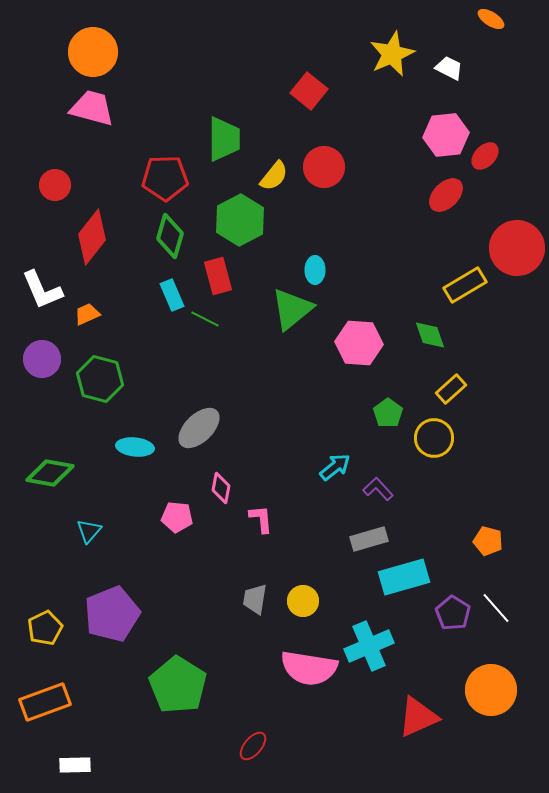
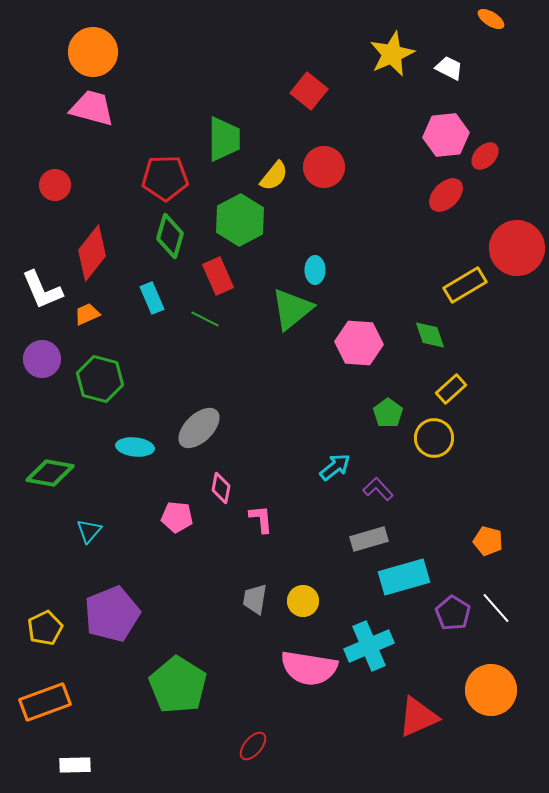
red diamond at (92, 237): moved 16 px down
red rectangle at (218, 276): rotated 9 degrees counterclockwise
cyan rectangle at (172, 295): moved 20 px left, 3 px down
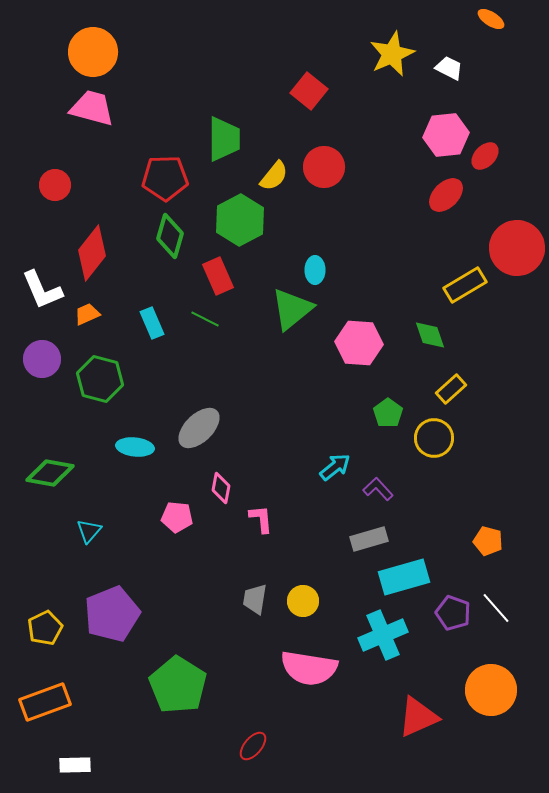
cyan rectangle at (152, 298): moved 25 px down
purple pentagon at (453, 613): rotated 12 degrees counterclockwise
cyan cross at (369, 646): moved 14 px right, 11 px up
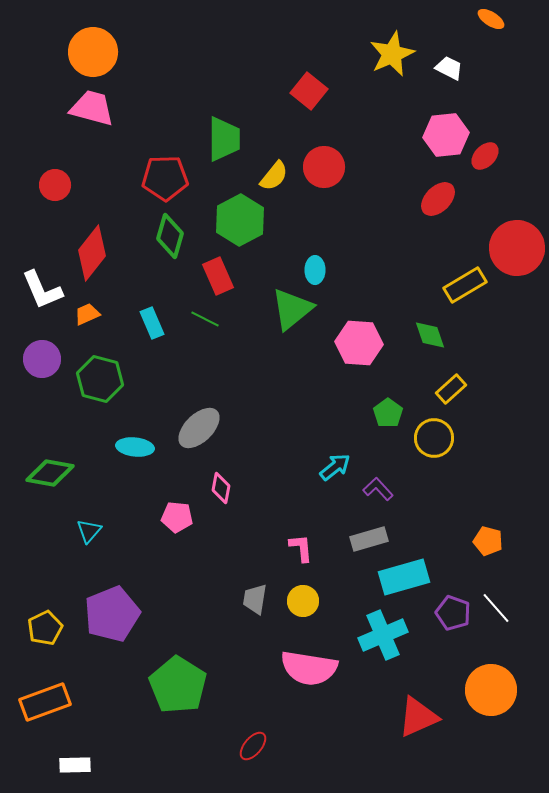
red ellipse at (446, 195): moved 8 px left, 4 px down
pink L-shape at (261, 519): moved 40 px right, 29 px down
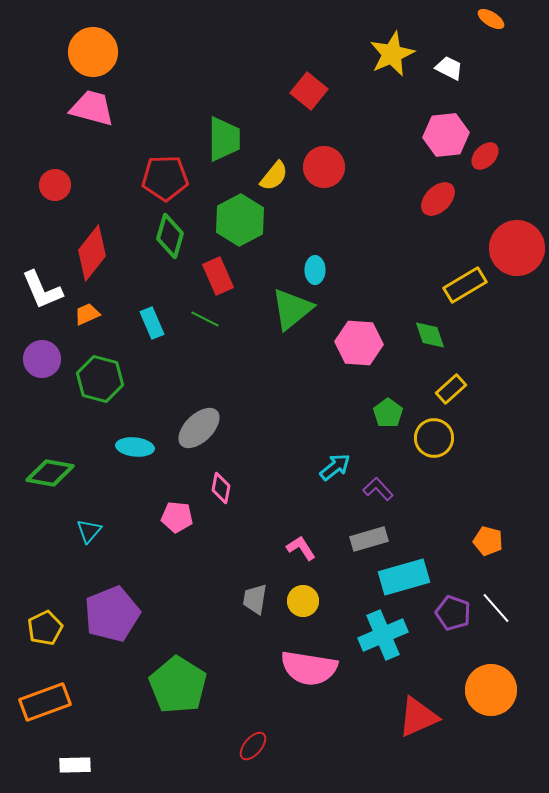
pink L-shape at (301, 548): rotated 28 degrees counterclockwise
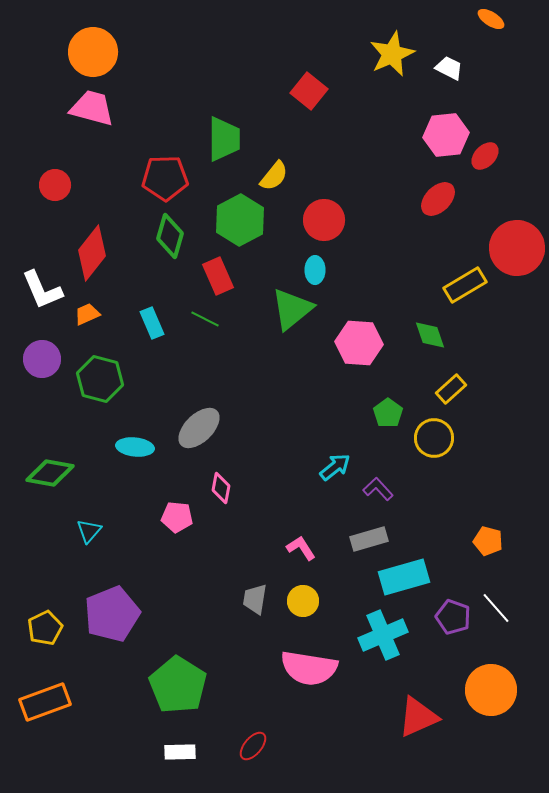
red circle at (324, 167): moved 53 px down
purple pentagon at (453, 613): moved 4 px down
white rectangle at (75, 765): moved 105 px right, 13 px up
